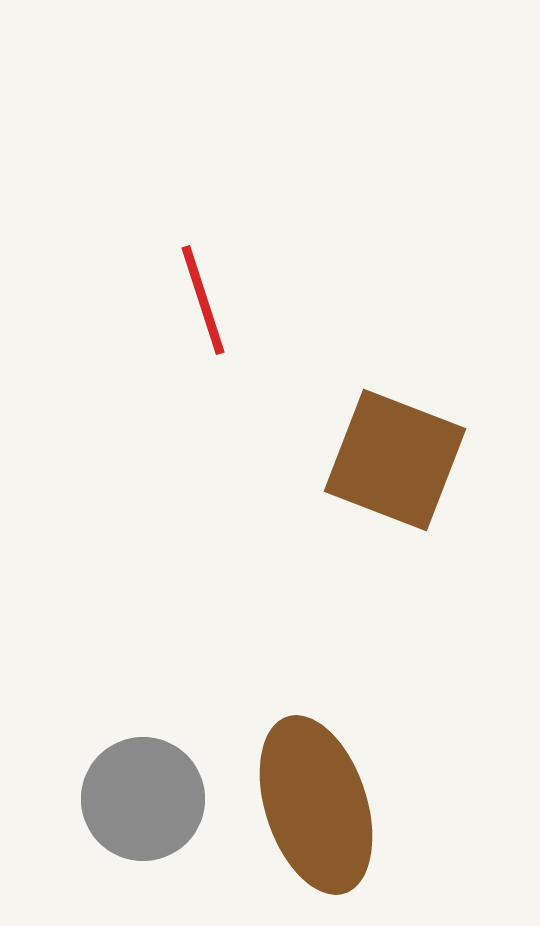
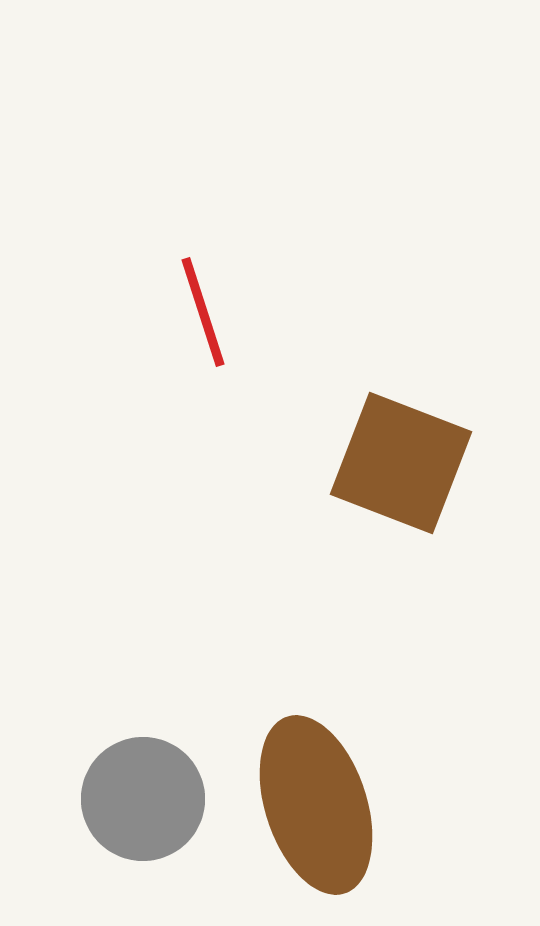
red line: moved 12 px down
brown square: moved 6 px right, 3 px down
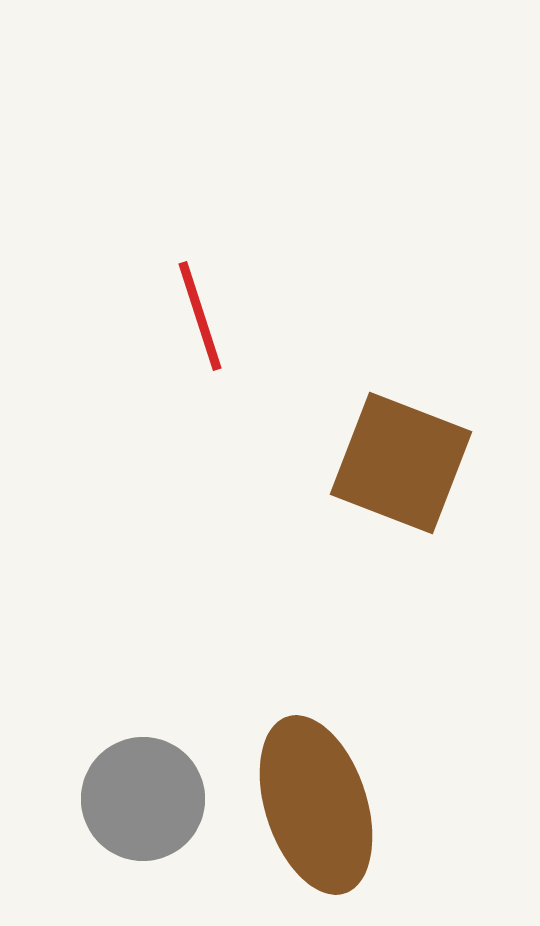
red line: moved 3 px left, 4 px down
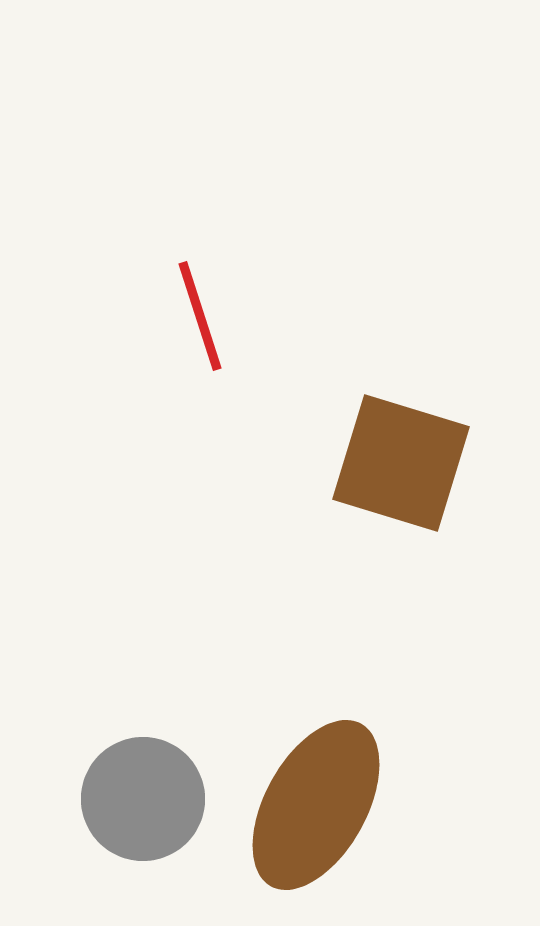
brown square: rotated 4 degrees counterclockwise
brown ellipse: rotated 47 degrees clockwise
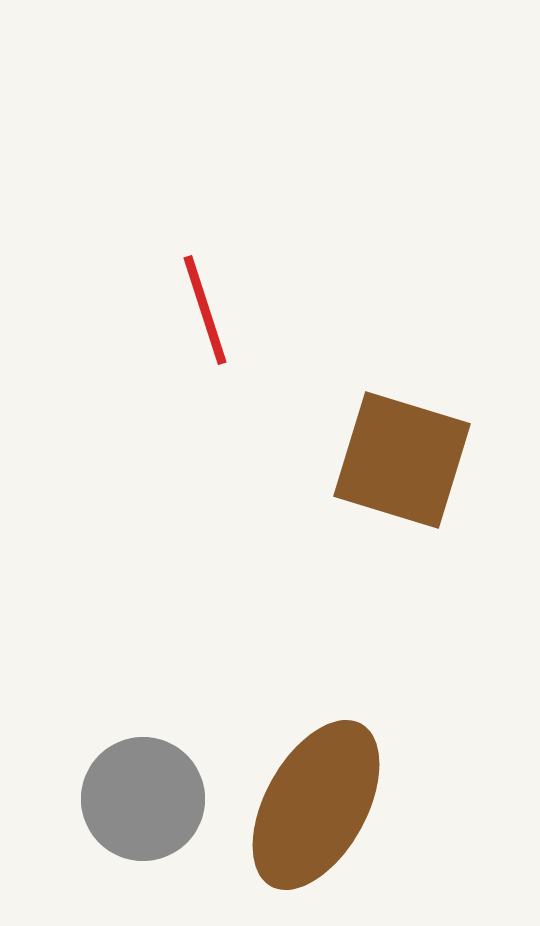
red line: moved 5 px right, 6 px up
brown square: moved 1 px right, 3 px up
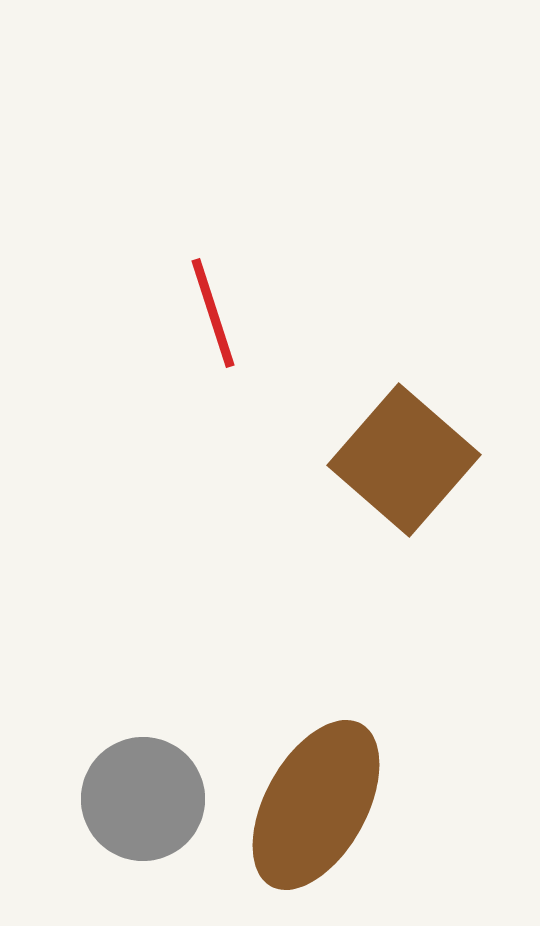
red line: moved 8 px right, 3 px down
brown square: moved 2 px right; rotated 24 degrees clockwise
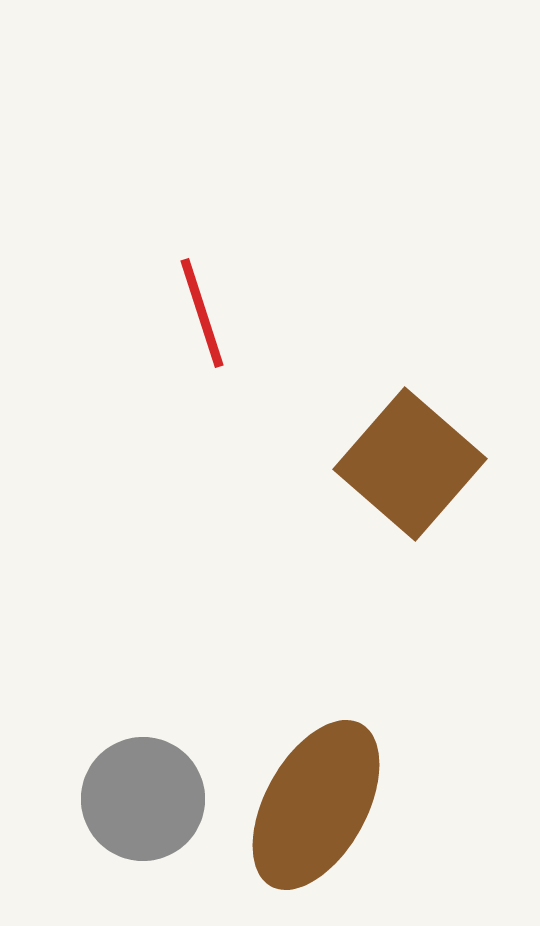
red line: moved 11 px left
brown square: moved 6 px right, 4 px down
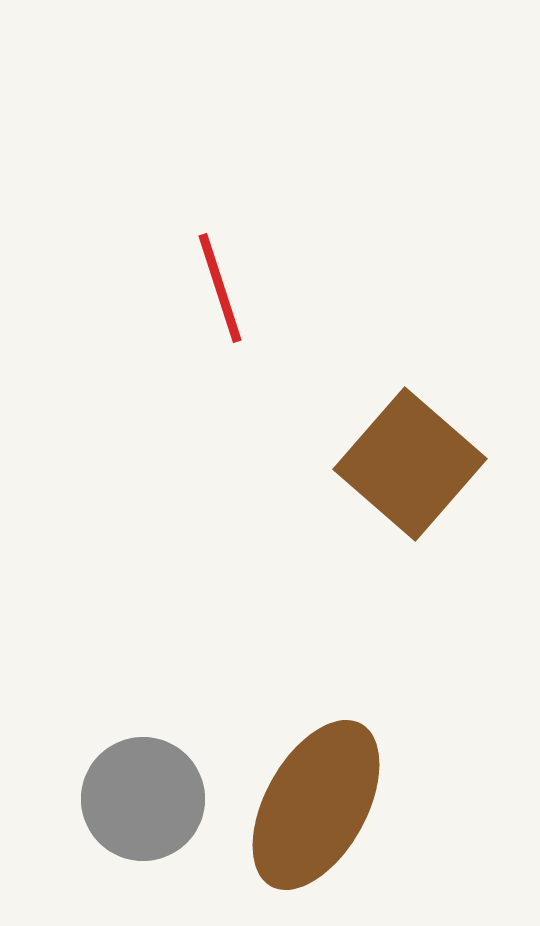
red line: moved 18 px right, 25 px up
